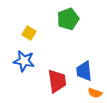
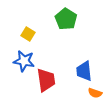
green pentagon: moved 2 px left; rotated 20 degrees counterclockwise
yellow square: moved 1 px left, 1 px down
red trapezoid: moved 11 px left, 1 px up
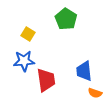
blue star: rotated 15 degrees counterclockwise
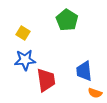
green pentagon: moved 1 px right, 1 px down
yellow square: moved 5 px left, 1 px up
blue star: moved 1 px right, 1 px up
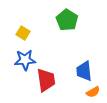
orange semicircle: moved 2 px left, 1 px up; rotated 48 degrees counterclockwise
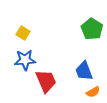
green pentagon: moved 25 px right, 9 px down
blue trapezoid: rotated 15 degrees counterclockwise
red trapezoid: moved 1 px down; rotated 15 degrees counterclockwise
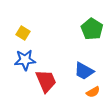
blue trapezoid: rotated 40 degrees counterclockwise
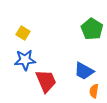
orange semicircle: moved 1 px right, 1 px up; rotated 128 degrees clockwise
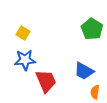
orange semicircle: moved 1 px right, 1 px down
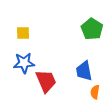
yellow square: rotated 32 degrees counterclockwise
blue star: moved 1 px left, 3 px down
blue trapezoid: rotated 50 degrees clockwise
